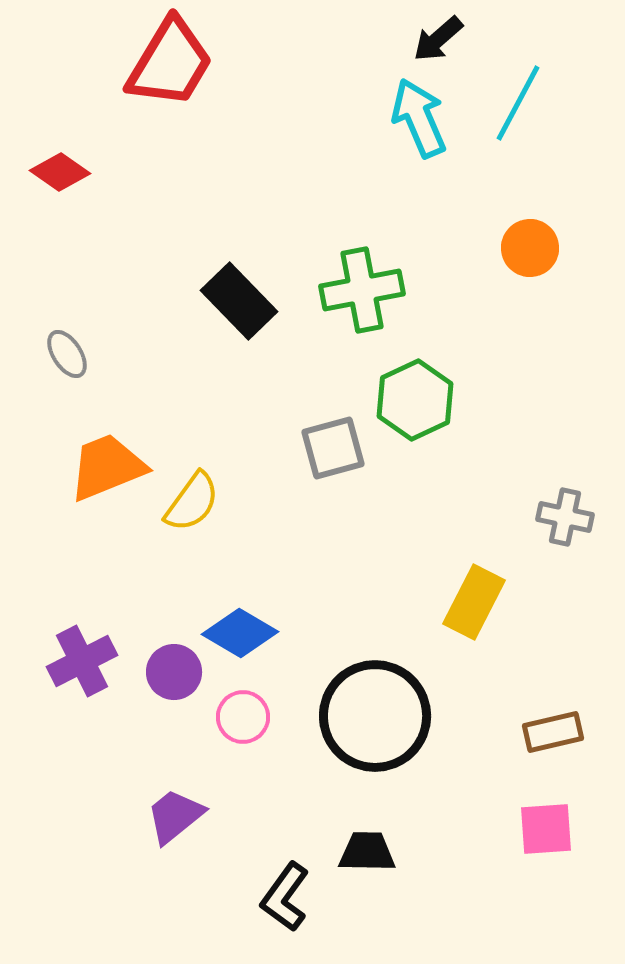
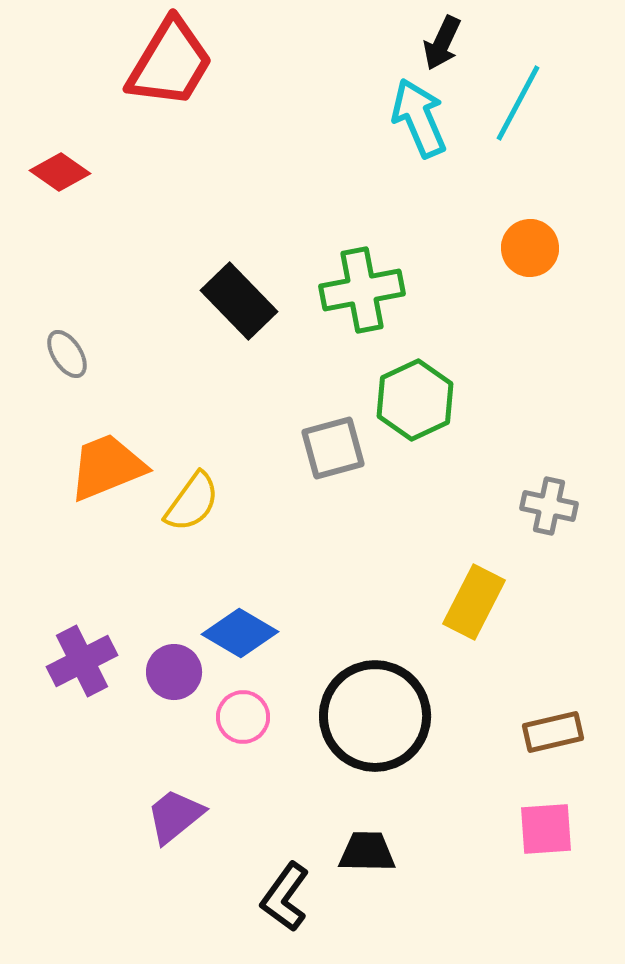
black arrow: moved 4 px right, 4 px down; rotated 24 degrees counterclockwise
gray cross: moved 16 px left, 11 px up
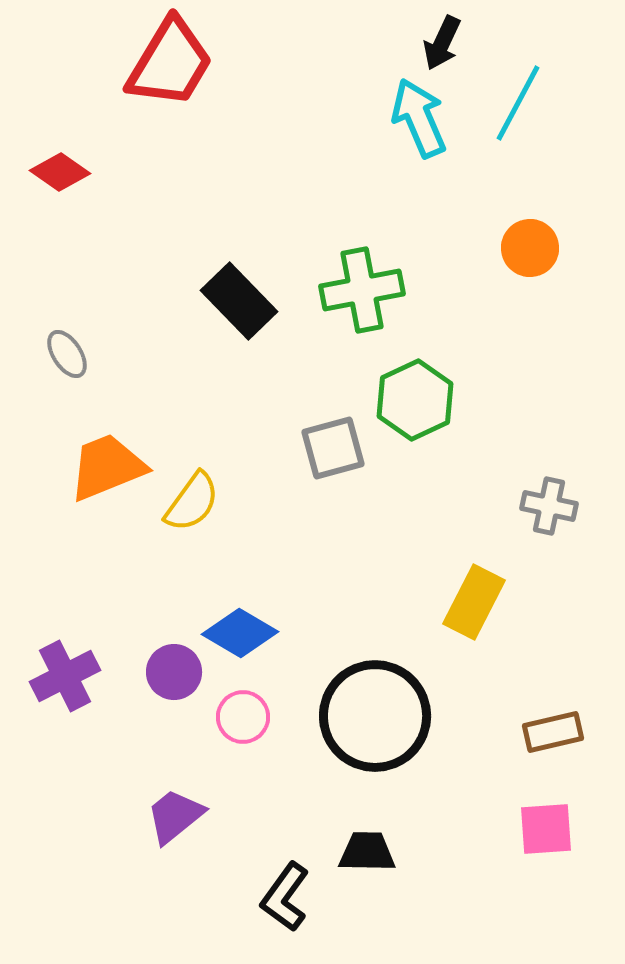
purple cross: moved 17 px left, 15 px down
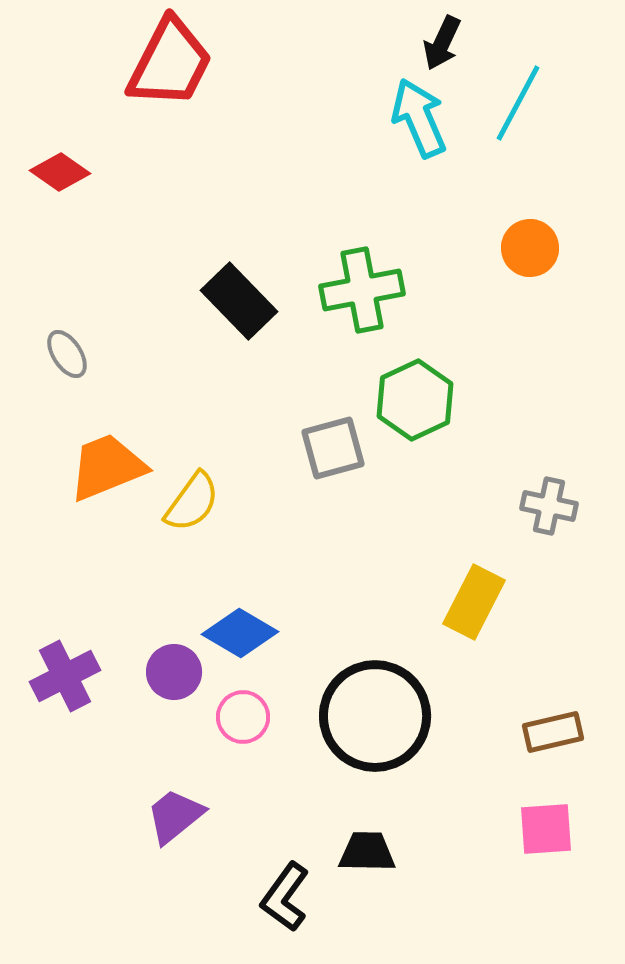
red trapezoid: rotated 4 degrees counterclockwise
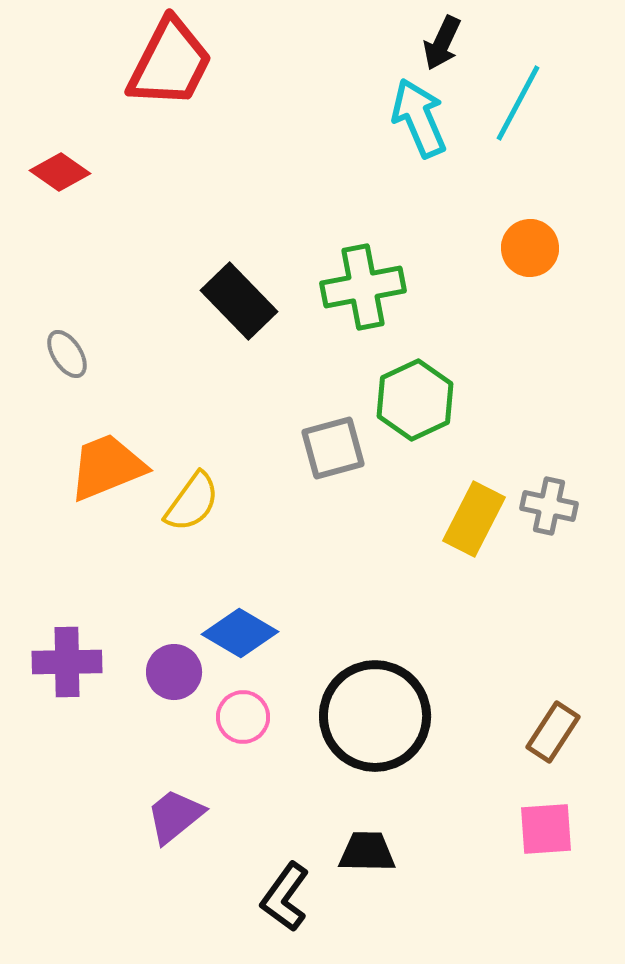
green cross: moved 1 px right, 3 px up
yellow rectangle: moved 83 px up
purple cross: moved 2 px right, 14 px up; rotated 26 degrees clockwise
brown rectangle: rotated 44 degrees counterclockwise
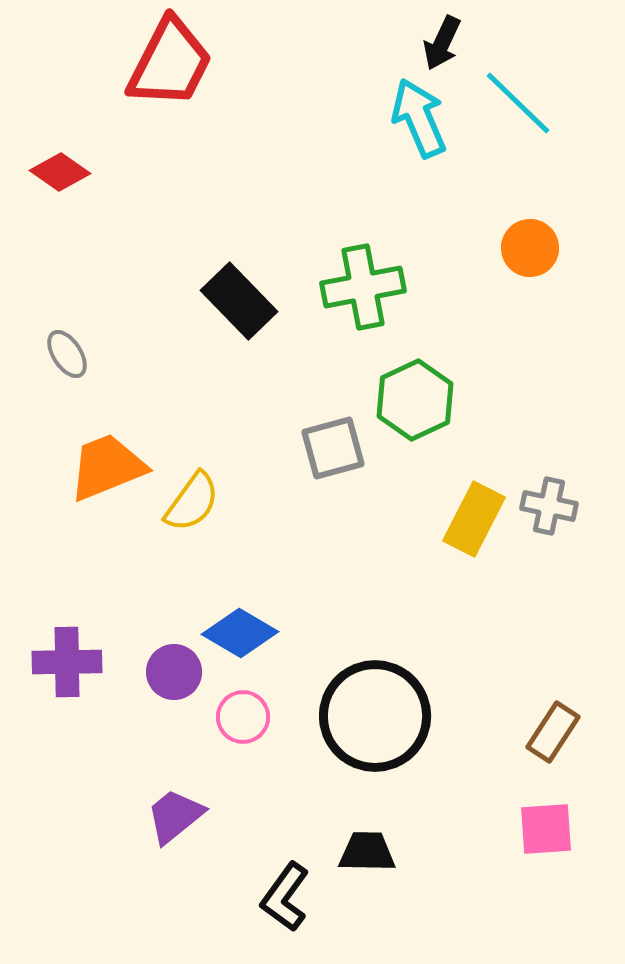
cyan line: rotated 74 degrees counterclockwise
